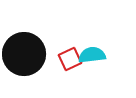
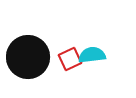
black circle: moved 4 px right, 3 px down
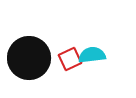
black circle: moved 1 px right, 1 px down
